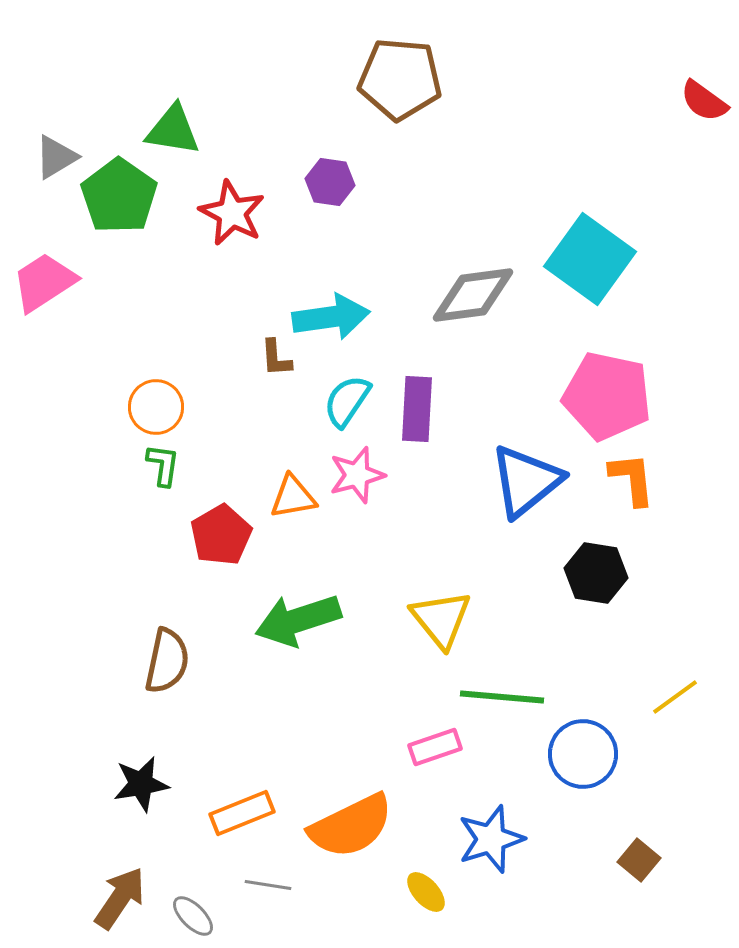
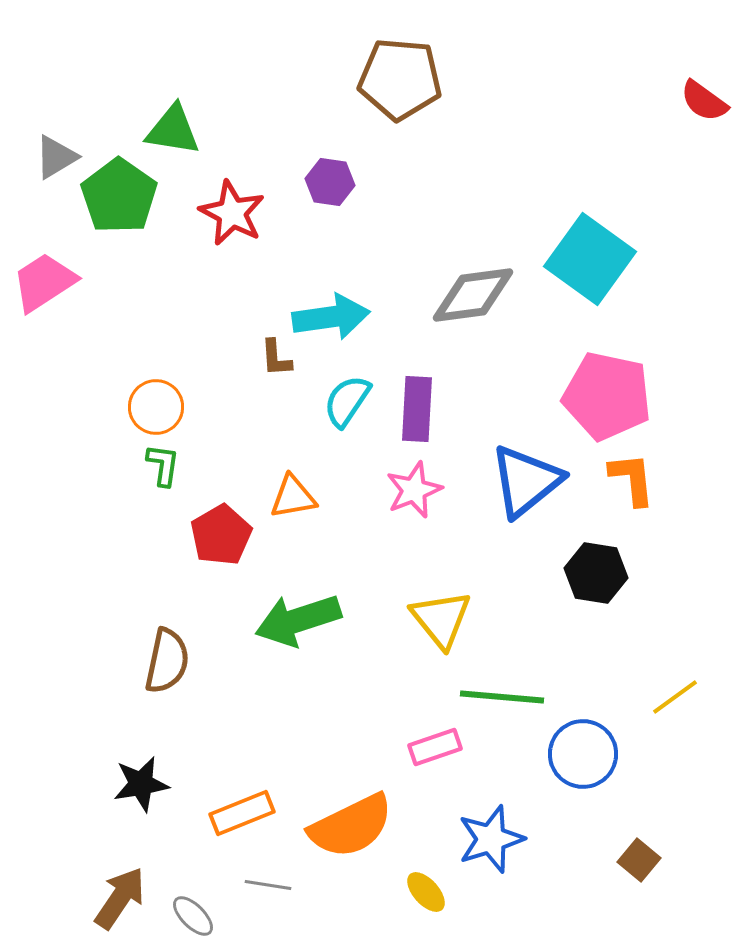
pink star: moved 57 px right, 15 px down; rotated 6 degrees counterclockwise
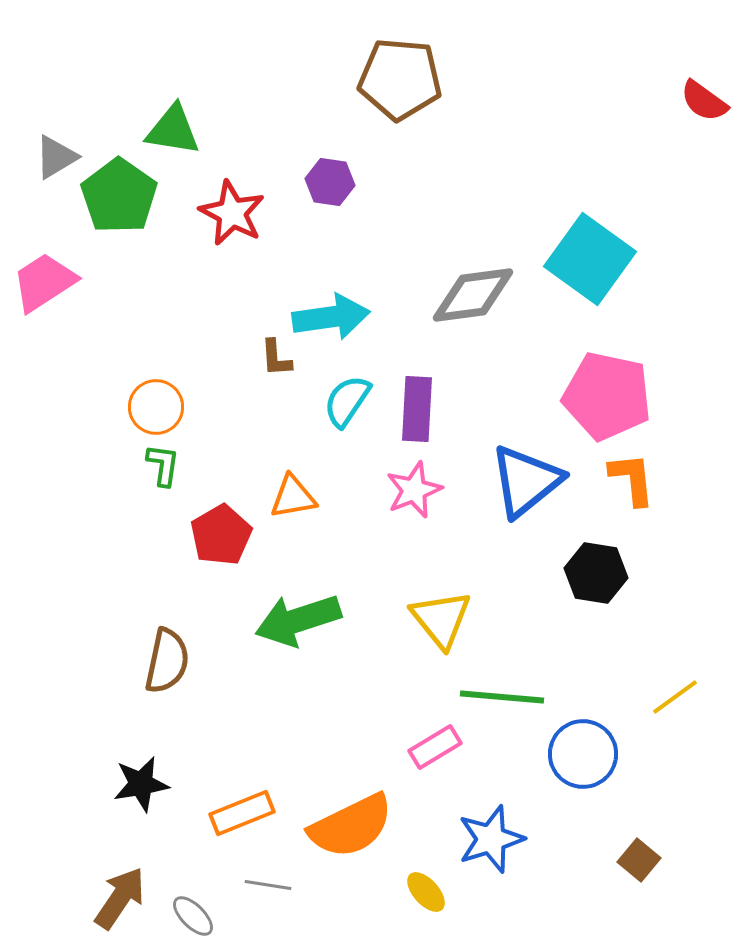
pink rectangle: rotated 12 degrees counterclockwise
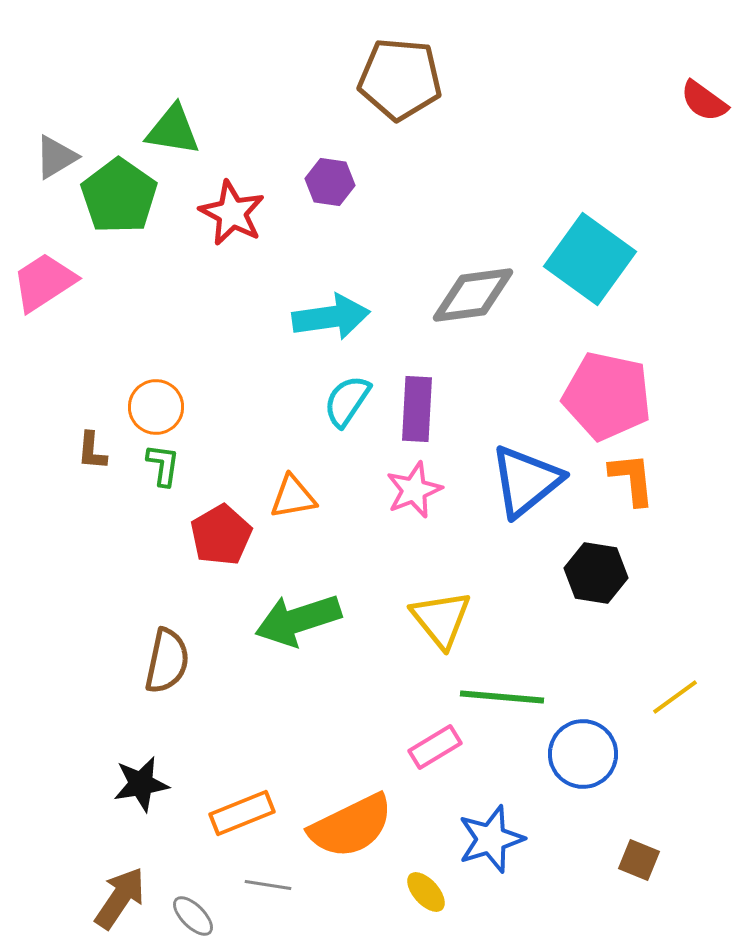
brown L-shape: moved 184 px left, 93 px down; rotated 9 degrees clockwise
brown square: rotated 18 degrees counterclockwise
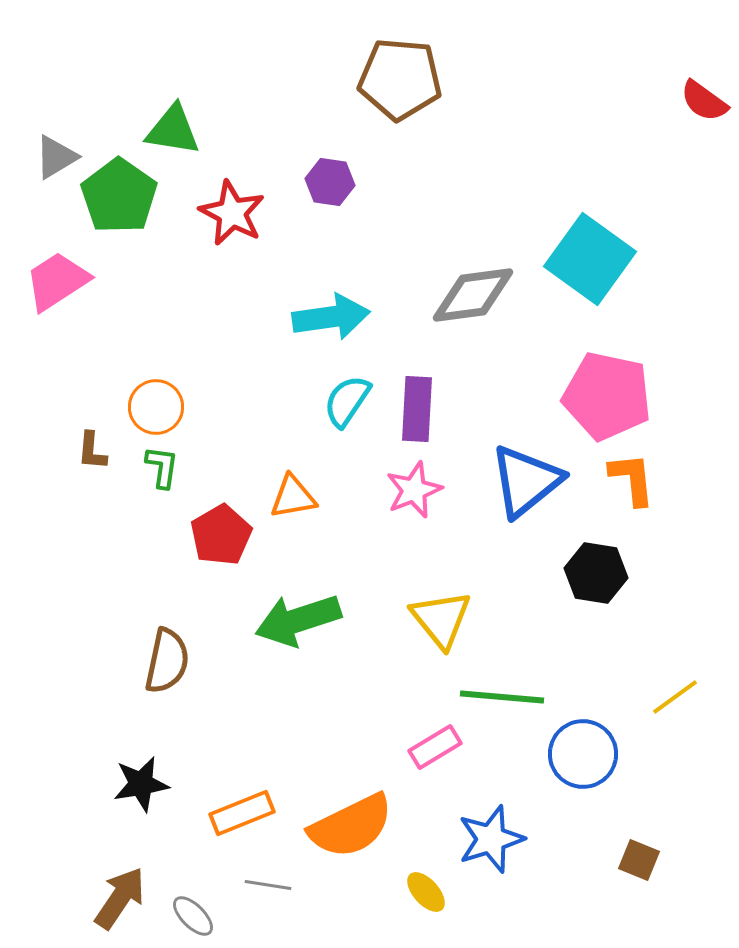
pink trapezoid: moved 13 px right, 1 px up
green L-shape: moved 1 px left, 2 px down
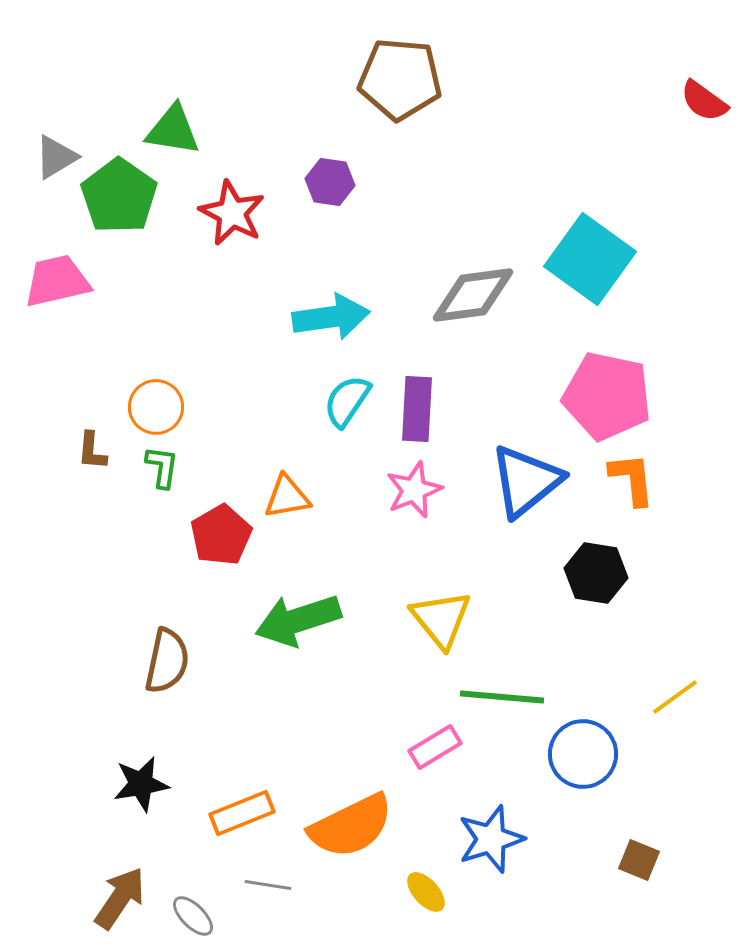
pink trapezoid: rotated 20 degrees clockwise
orange triangle: moved 6 px left
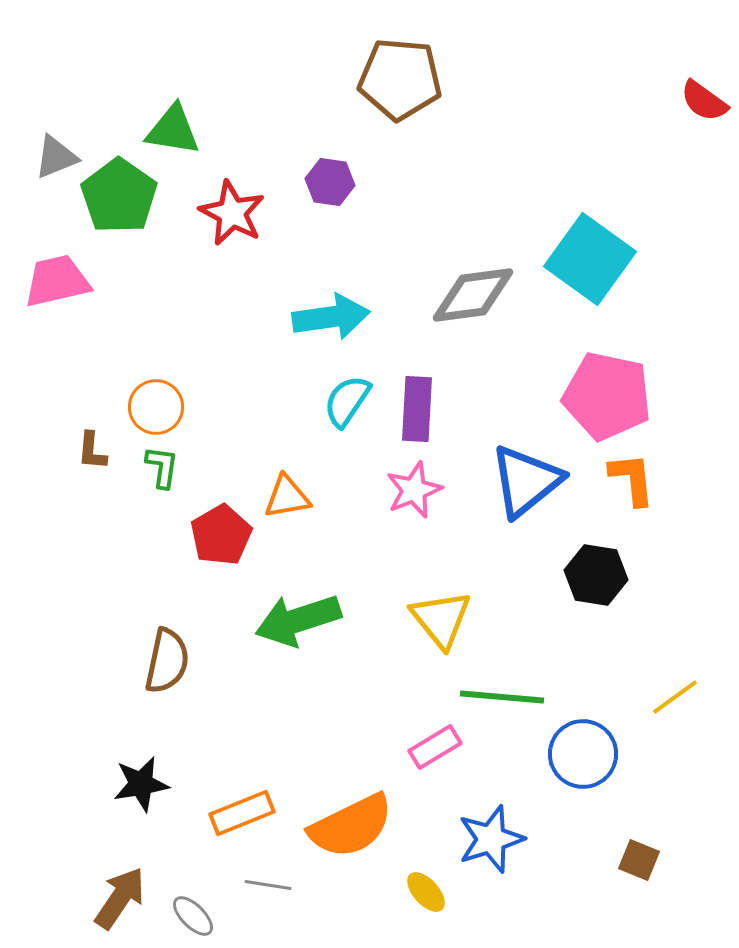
gray triangle: rotated 9 degrees clockwise
black hexagon: moved 2 px down
